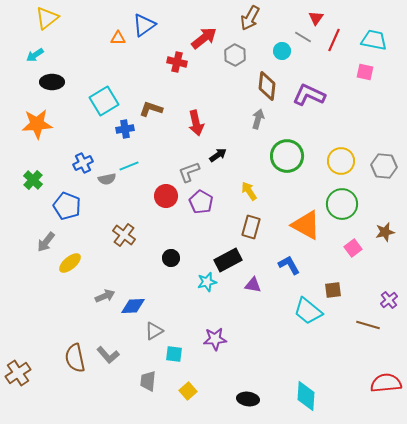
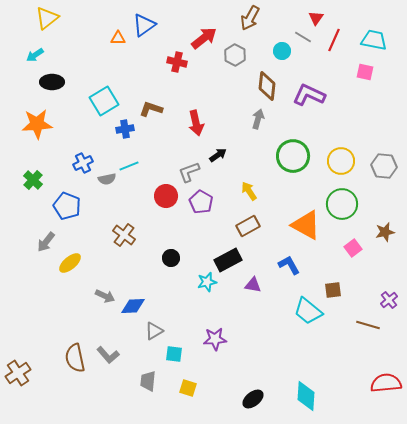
green circle at (287, 156): moved 6 px right
brown rectangle at (251, 227): moved 3 px left, 1 px up; rotated 45 degrees clockwise
gray arrow at (105, 296): rotated 48 degrees clockwise
yellow square at (188, 391): moved 3 px up; rotated 30 degrees counterclockwise
black ellipse at (248, 399): moved 5 px right; rotated 45 degrees counterclockwise
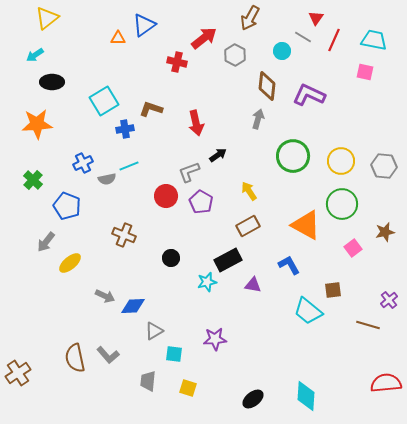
brown cross at (124, 235): rotated 15 degrees counterclockwise
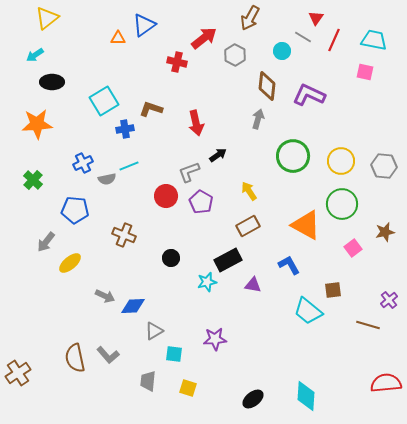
blue pentagon at (67, 206): moved 8 px right, 4 px down; rotated 16 degrees counterclockwise
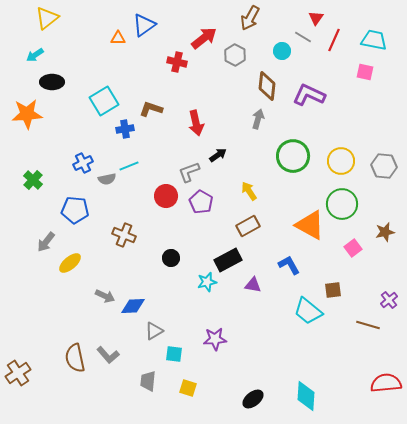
orange star at (37, 124): moved 10 px left, 10 px up
orange triangle at (306, 225): moved 4 px right
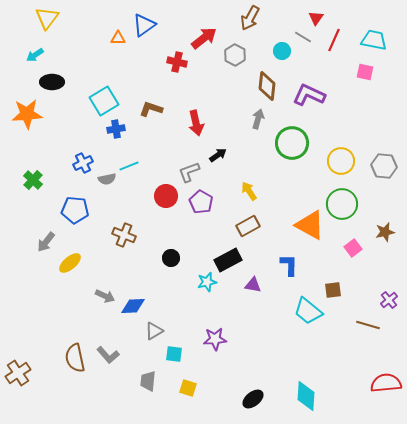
yellow triangle at (47, 18): rotated 15 degrees counterclockwise
blue cross at (125, 129): moved 9 px left
green circle at (293, 156): moved 1 px left, 13 px up
blue L-shape at (289, 265): rotated 30 degrees clockwise
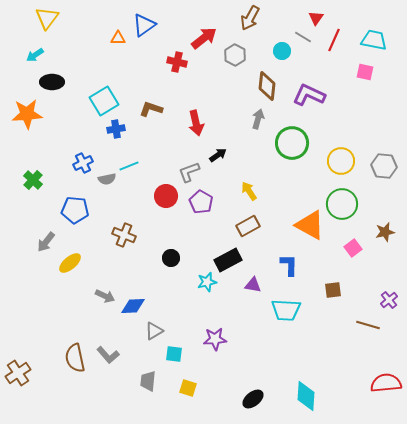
cyan trapezoid at (308, 311): moved 22 px left, 1 px up; rotated 36 degrees counterclockwise
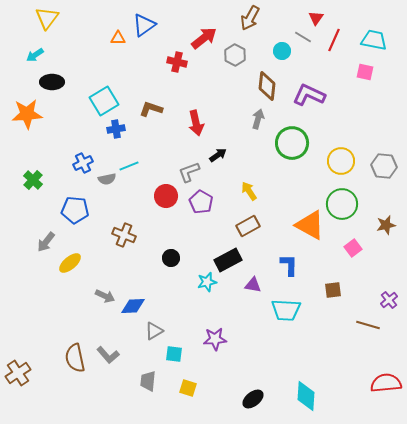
brown star at (385, 232): moved 1 px right, 7 px up
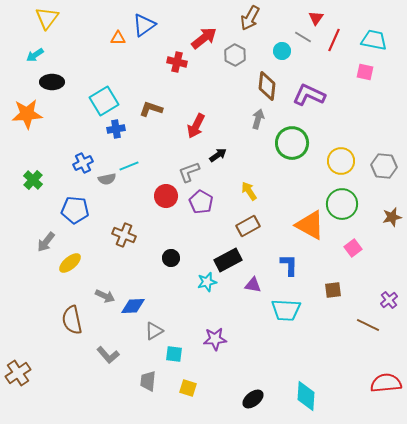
red arrow at (196, 123): moved 3 px down; rotated 40 degrees clockwise
brown star at (386, 225): moved 6 px right, 8 px up
brown line at (368, 325): rotated 10 degrees clockwise
brown semicircle at (75, 358): moved 3 px left, 38 px up
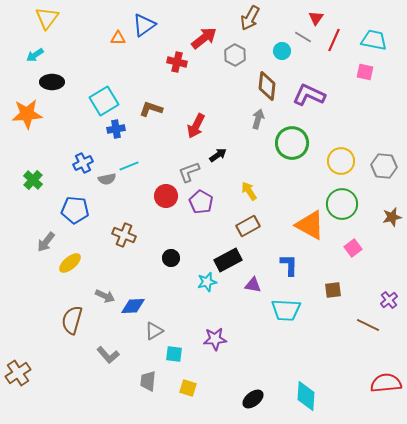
brown semicircle at (72, 320): rotated 28 degrees clockwise
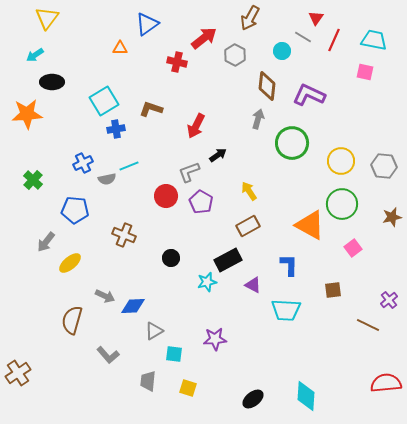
blue triangle at (144, 25): moved 3 px right, 1 px up
orange triangle at (118, 38): moved 2 px right, 10 px down
purple triangle at (253, 285): rotated 18 degrees clockwise
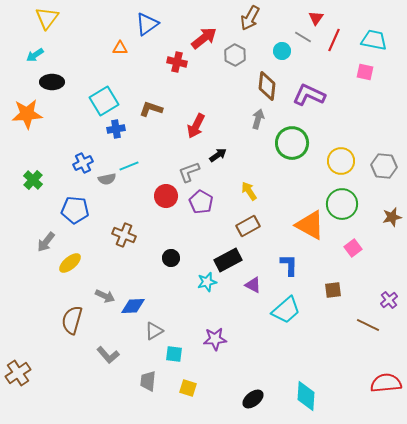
cyan trapezoid at (286, 310): rotated 44 degrees counterclockwise
